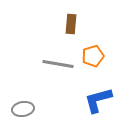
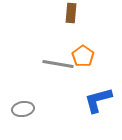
brown rectangle: moved 11 px up
orange pentagon: moved 10 px left; rotated 20 degrees counterclockwise
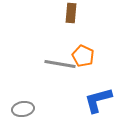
orange pentagon: rotated 10 degrees counterclockwise
gray line: moved 2 px right
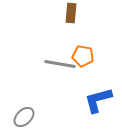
orange pentagon: rotated 15 degrees counterclockwise
gray ellipse: moved 1 px right, 8 px down; rotated 35 degrees counterclockwise
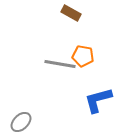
brown rectangle: rotated 66 degrees counterclockwise
gray ellipse: moved 3 px left, 5 px down
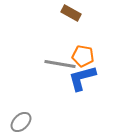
blue L-shape: moved 16 px left, 22 px up
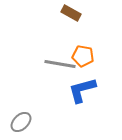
blue L-shape: moved 12 px down
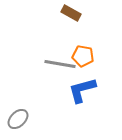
gray ellipse: moved 3 px left, 3 px up
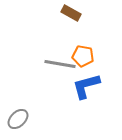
blue L-shape: moved 4 px right, 4 px up
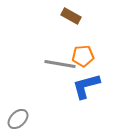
brown rectangle: moved 3 px down
orange pentagon: rotated 15 degrees counterclockwise
